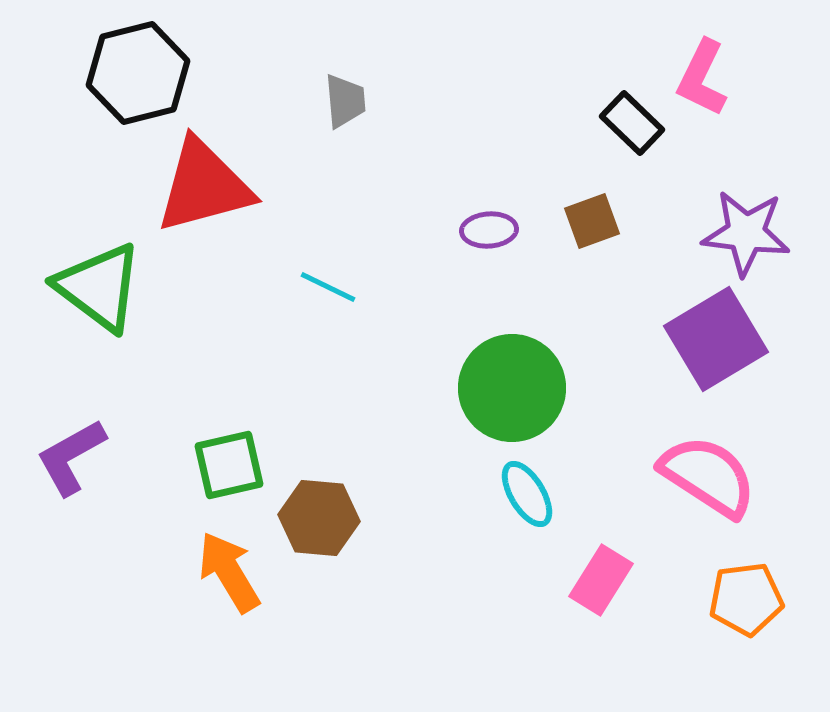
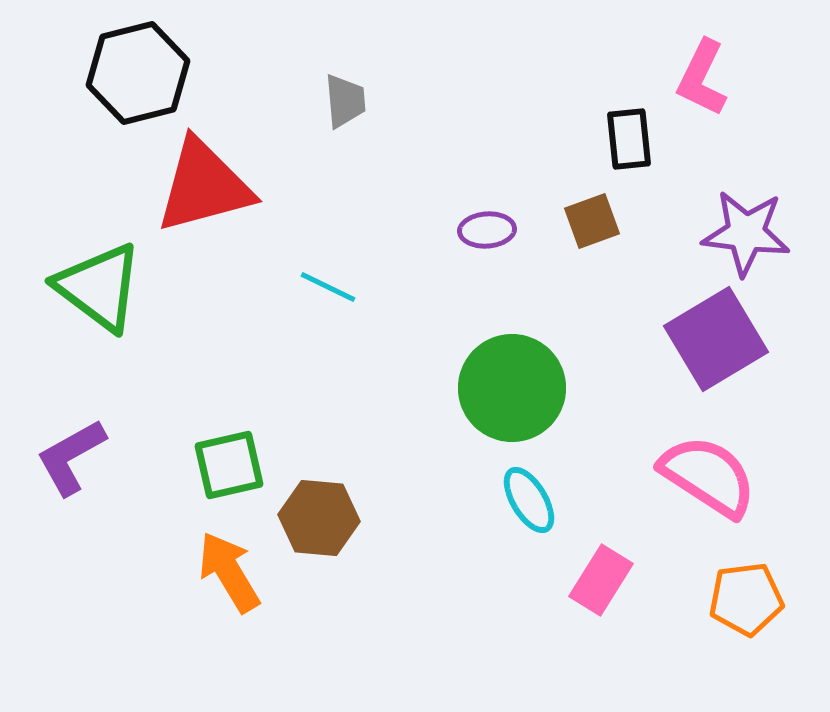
black rectangle: moved 3 px left, 16 px down; rotated 40 degrees clockwise
purple ellipse: moved 2 px left
cyan ellipse: moved 2 px right, 6 px down
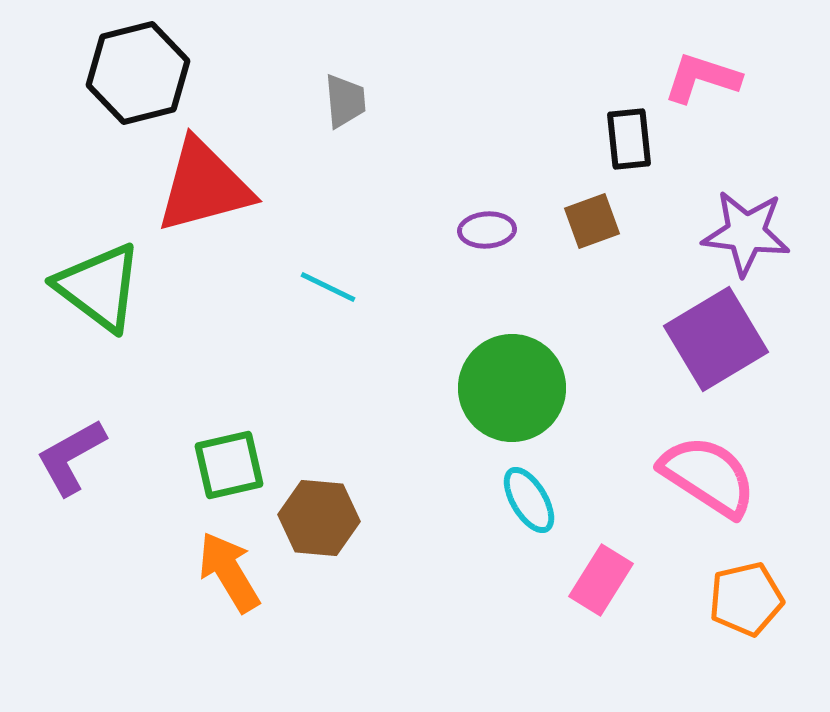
pink L-shape: rotated 82 degrees clockwise
orange pentagon: rotated 6 degrees counterclockwise
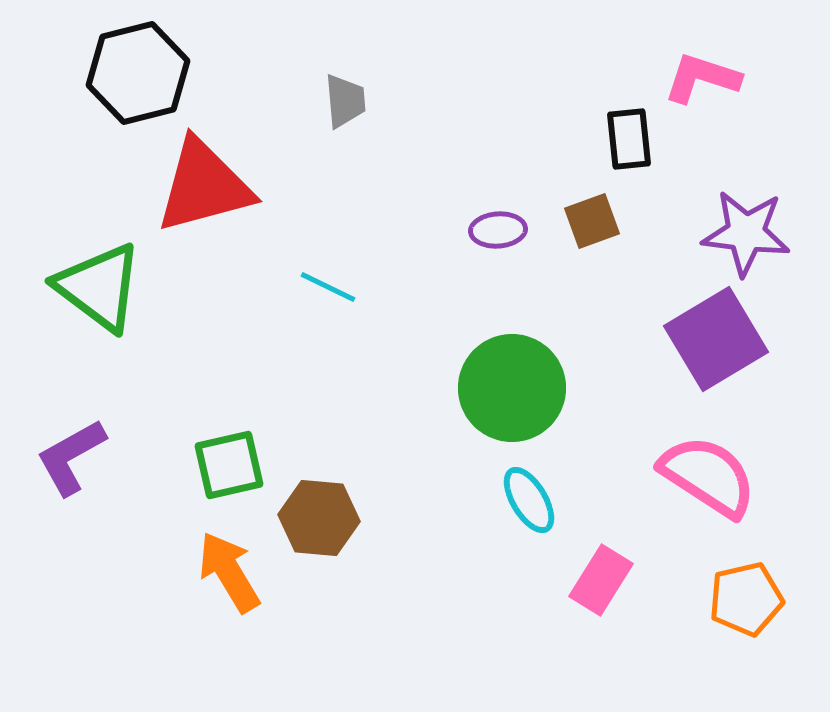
purple ellipse: moved 11 px right
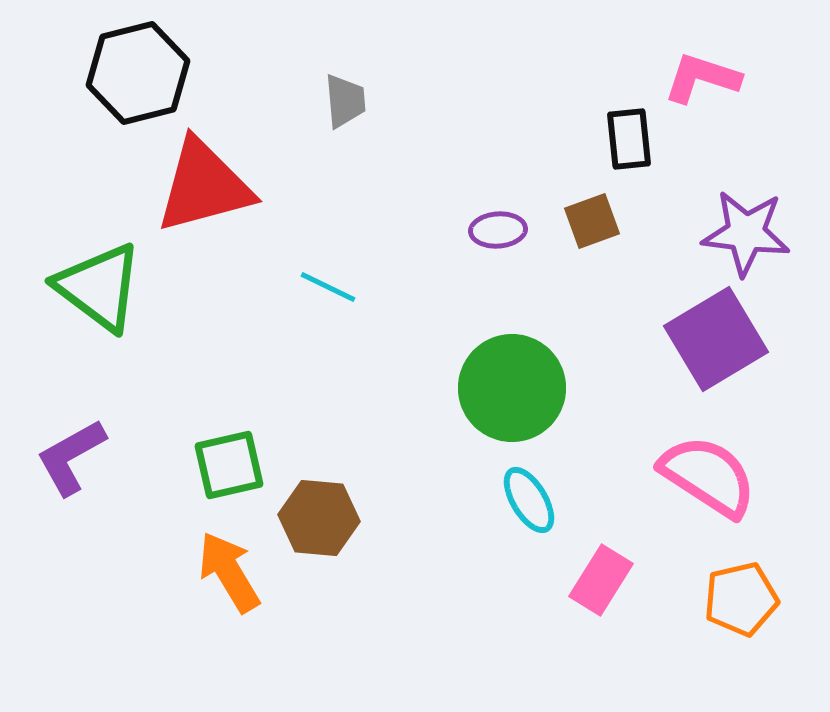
orange pentagon: moved 5 px left
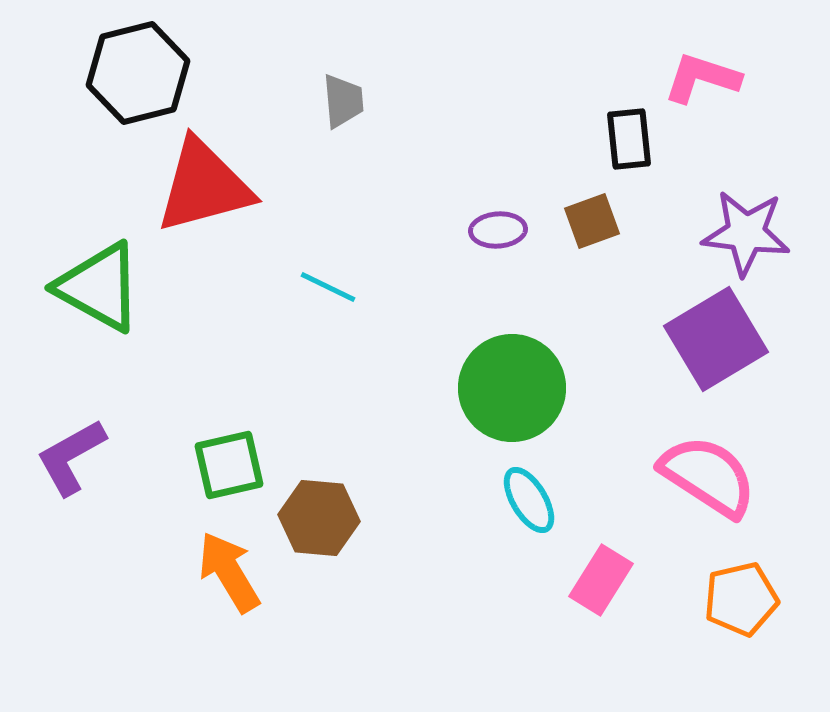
gray trapezoid: moved 2 px left
green triangle: rotated 8 degrees counterclockwise
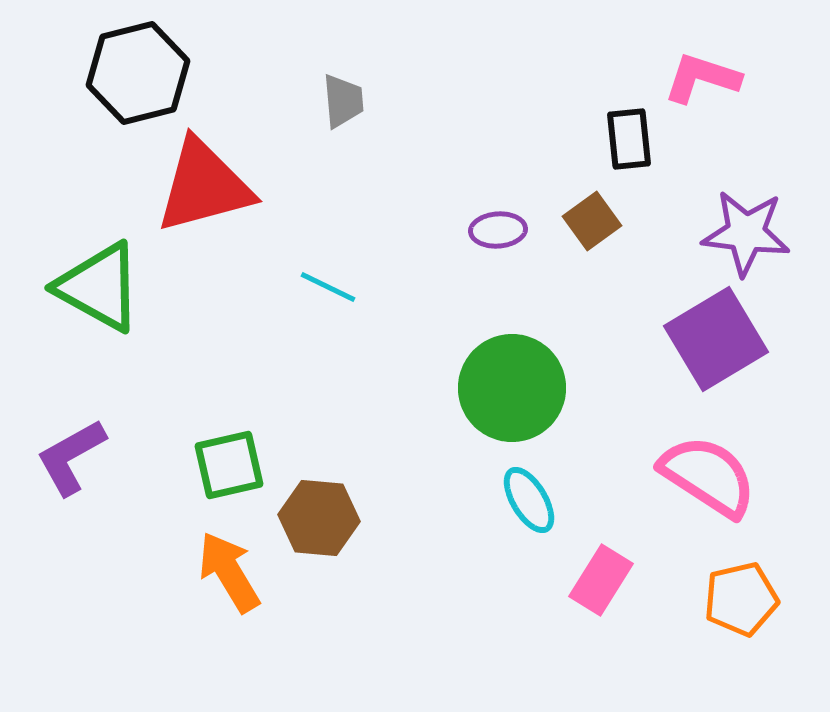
brown square: rotated 16 degrees counterclockwise
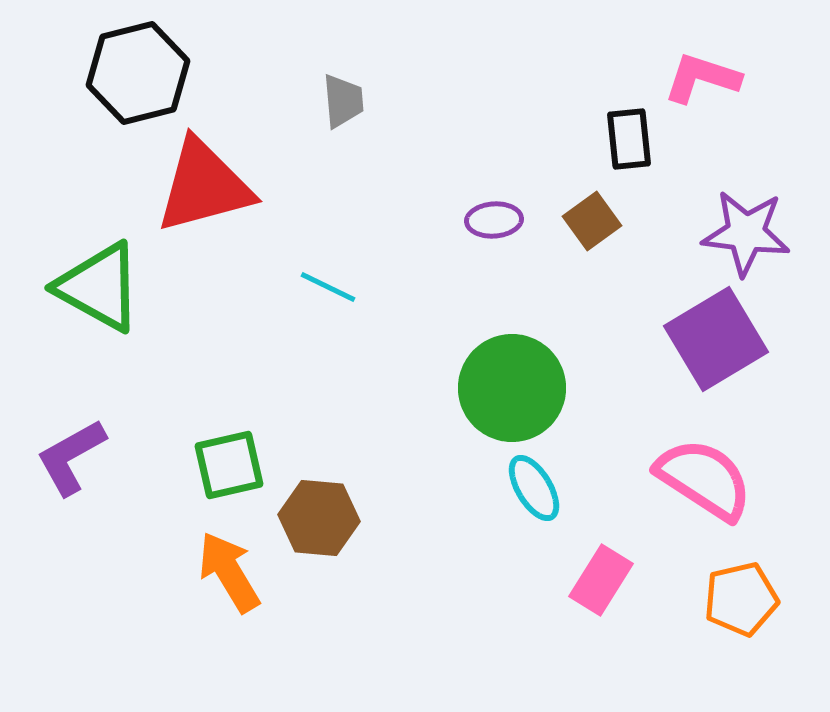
purple ellipse: moved 4 px left, 10 px up
pink semicircle: moved 4 px left, 3 px down
cyan ellipse: moved 5 px right, 12 px up
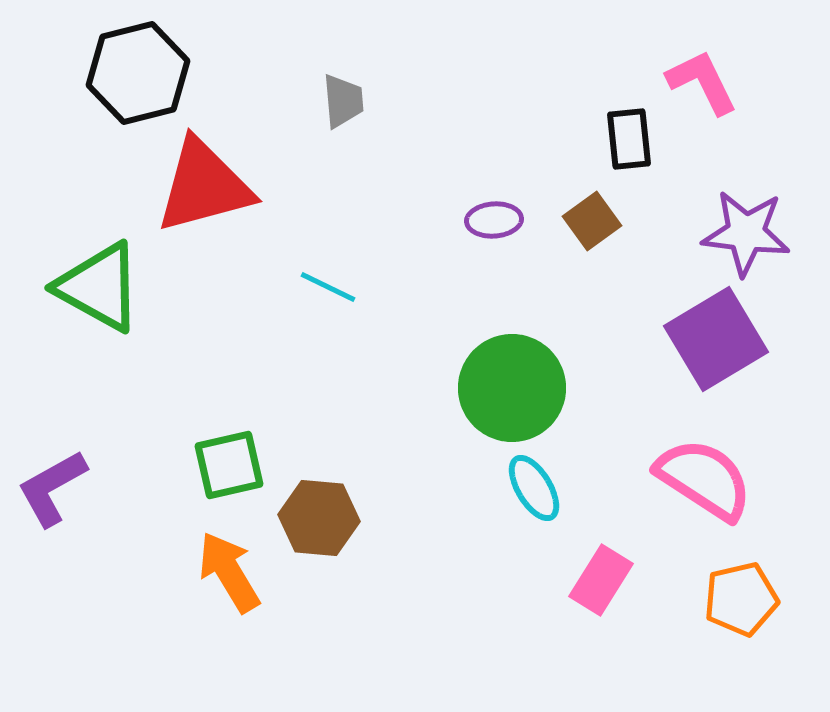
pink L-shape: moved 4 px down; rotated 46 degrees clockwise
purple L-shape: moved 19 px left, 31 px down
